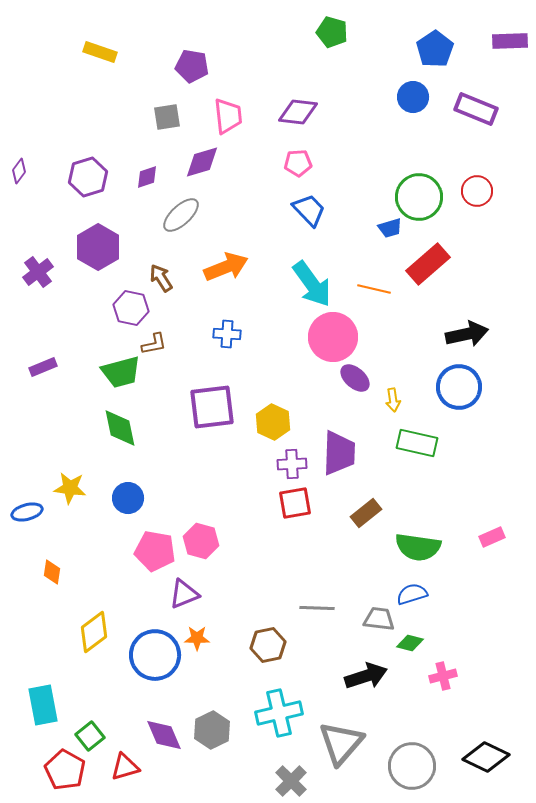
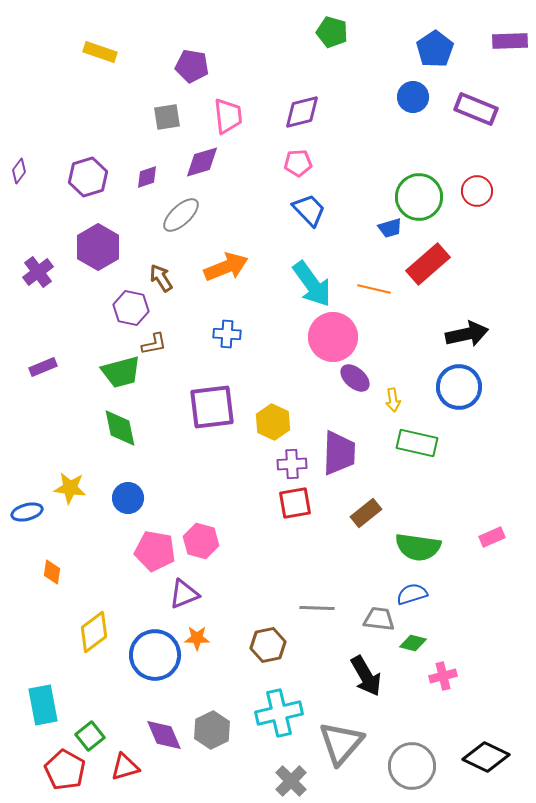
purple diamond at (298, 112): moved 4 px right; rotated 21 degrees counterclockwise
green diamond at (410, 643): moved 3 px right
black arrow at (366, 676): rotated 78 degrees clockwise
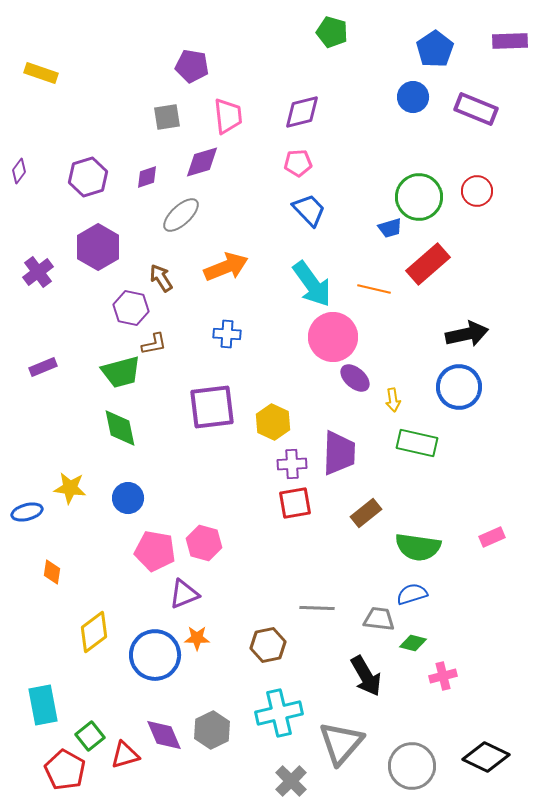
yellow rectangle at (100, 52): moved 59 px left, 21 px down
pink hexagon at (201, 541): moved 3 px right, 2 px down
red triangle at (125, 767): moved 12 px up
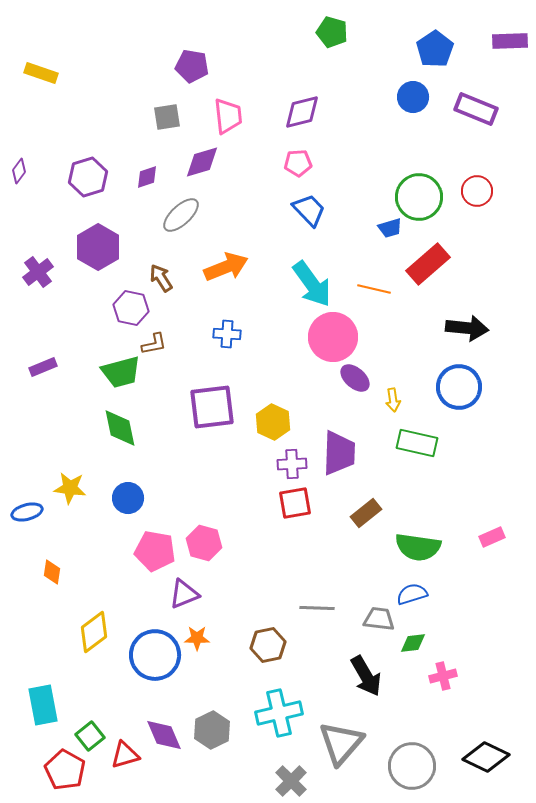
black arrow at (467, 334): moved 6 px up; rotated 18 degrees clockwise
green diamond at (413, 643): rotated 20 degrees counterclockwise
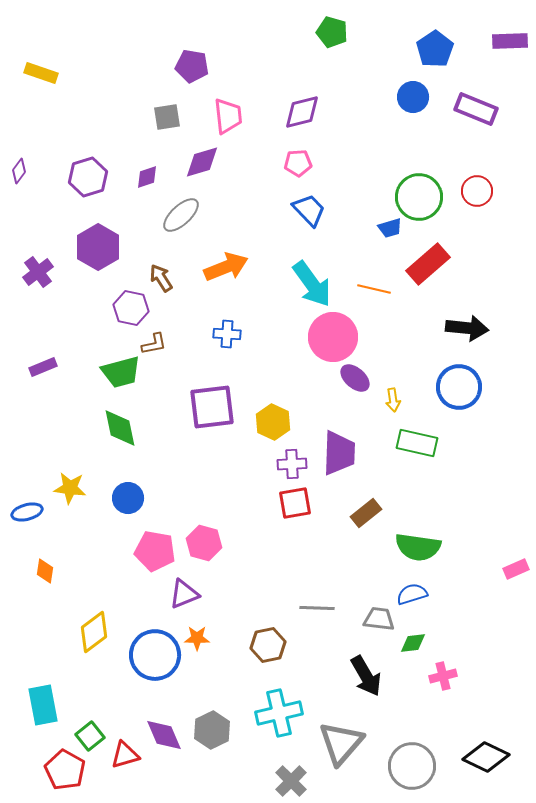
pink rectangle at (492, 537): moved 24 px right, 32 px down
orange diamond at (52, 572): moved 7 px left, 1 px up
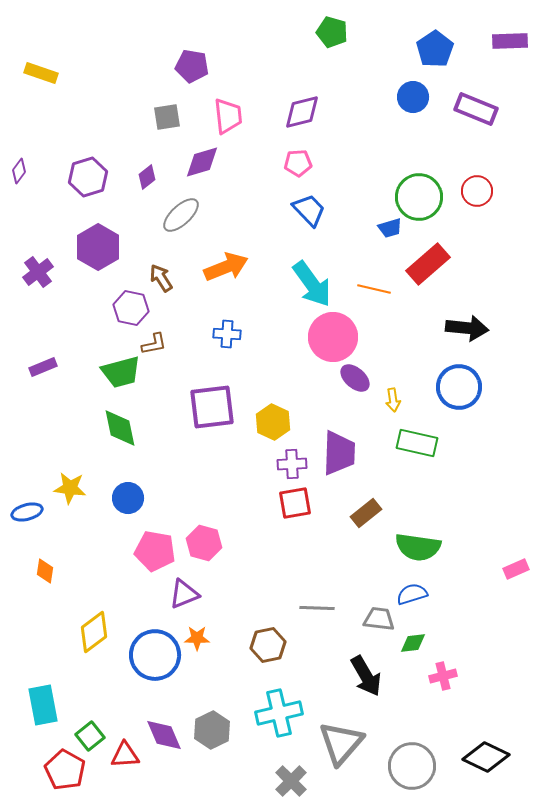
purple diamond at (147, 177): rotated 20 degrees counterclockwise
red triangle at (125, 755): rotated 12 degrees clockwise
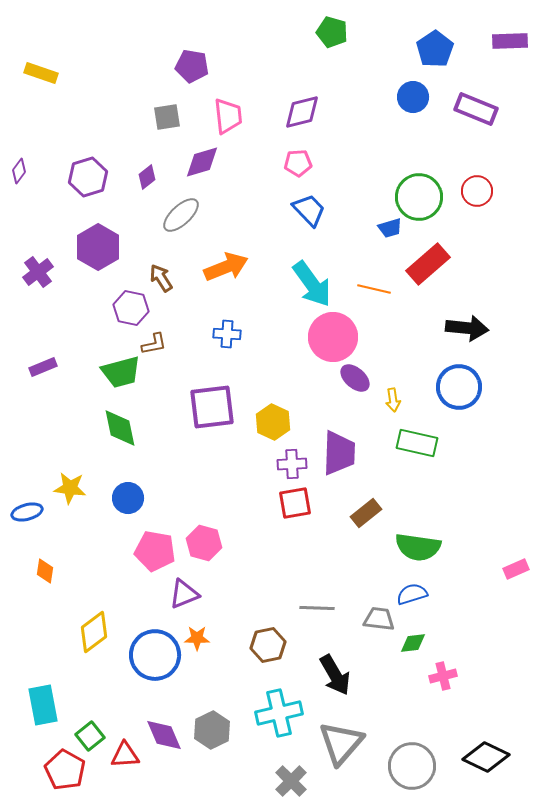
black arrow at (366, 676): moved 31 px left, 1 px up
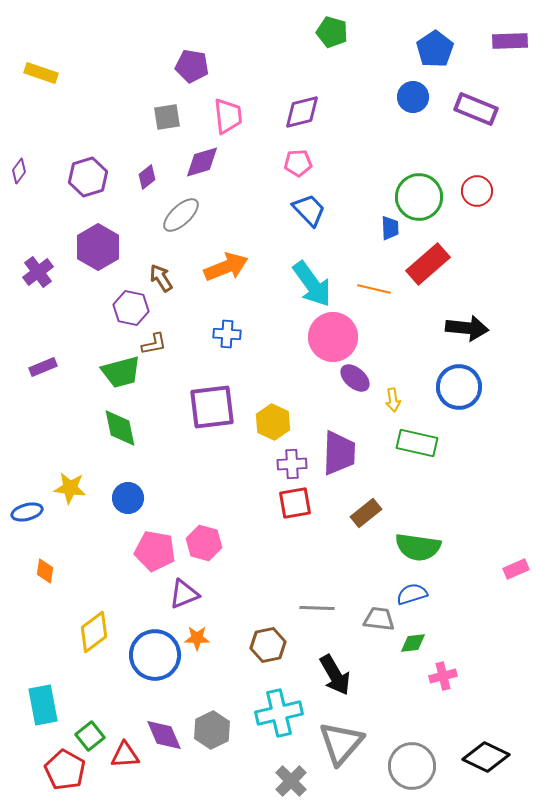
blue trapezoid at (390, 228): rotated 75 degrees counterclockwise
